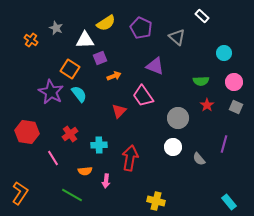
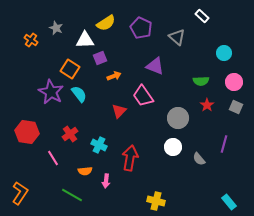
cyan cross: rotated 28 degrees clockwise
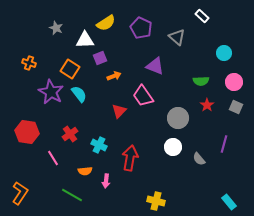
orange cross: moved 2 px left, 23 px down; rotated 16 degrees counterclockwise
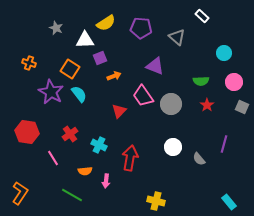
purple pentagon: rotated 20 degrees counterclockwise
gray square: moved 6 px right
gray circle: moved 7 px left, 14 px up
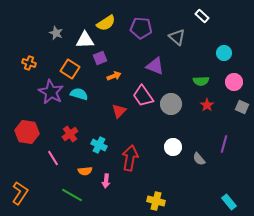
gray star: moved 5 px down
cyan semicircle: rotated 36 degrees counterclockwise
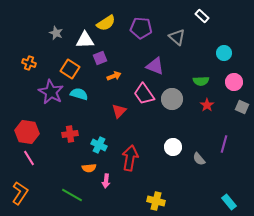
pink trapezoid: moved 1 px right, 2 px up
gray circle: moved 1 px right, 5 px up
red cross: rotated 28 degrees clockwise
pink line: moved 24 px left
orange semicircle: moved 4 px right, 3 px up
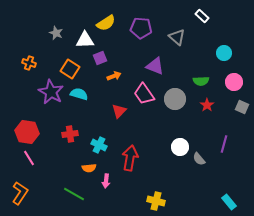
gray circle: moved 3 px right
white circle: moved 7 px right
green line: moved 2 px right, 1 px up
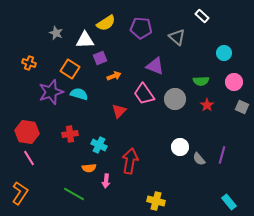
purple star: rotated 25 degrees clockwise
purple line: moved 2 px left, 11 px down
red arrow: moved 3 px down
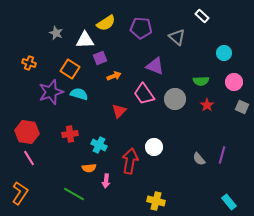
white circle: moved 26 px left
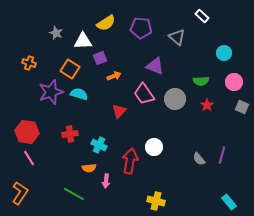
white triangle: moved 2 px left, 1 px down
